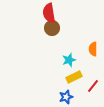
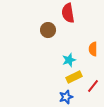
red semicircle: moved 19 px right
brown circle: moved 4 px left, 2 px down
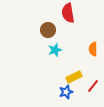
cyan star: moved 14 px left, 10 px up
blue star: moved 5 px up
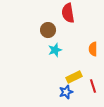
red line: rotated 56 degrees counterclockwise
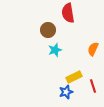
orange semicircle: rotated 24 degrees clockwise
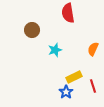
brown circle: moved 16 px left
blue star: rotated 16 degrees counterclockwise
